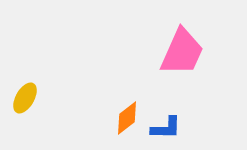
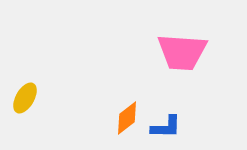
pink trapezoid: rotated 70 degrees clockwise
blue L-shape: moved 1 px up
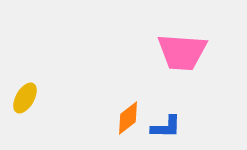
orange diamond: moved 1 px right
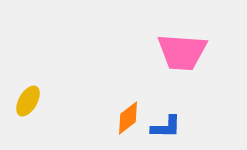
yellow ellipse: moved 3 px right, 3 px down
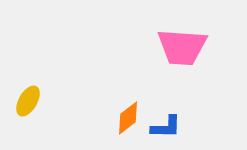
pink trapezoid: moved 5 px up
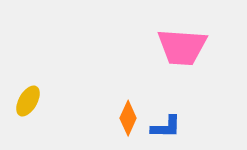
orange diamond: rotated 28 degrees counterclockwise
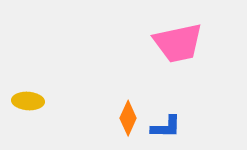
pink trapezoid: moved 4 px left, 4 px up; rotated 16 degrees counterclockwise
yellow ellipse: rotated 64 degrees clockwise
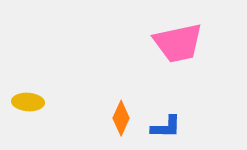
yellow ellipse: moved 1 px down
orange diamond: moved 7 px left
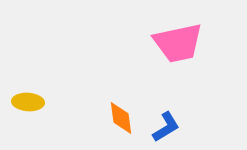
orange diamond: rotated 32 degrees counterclockwise
blue L-shape: rotated 32 degrees counterclockwise
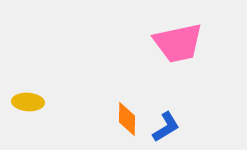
orange diamond: moved 6 px right, 1 px down; rotated 8 degrees clockwise
